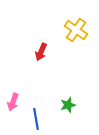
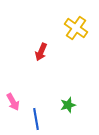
yellow cross: moved 2 px up
pink arrow: rotated 48 degrees counterclockwise
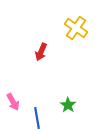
green star: rotated 21 degrees counterclockwise
blue line: moved 1 px right, 1 px up
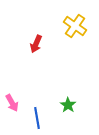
yellow cross: moved 1 px left, 2 px up
red arrow: moved 5 px left, 8 px up
pink arrow: moved 1 px left, 1 px down
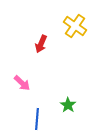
red arrow: moved 5 px right
pink arrow: moved 10 px right, 20 px up; rotated 18 degrees counterclockwise
blue line: moved 1 px down; rotated 15 degrees clockwise
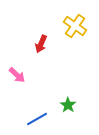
pink arrow: moved 5 px left, 8 px up
blue line: rotated 55 degrees clockwise
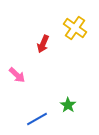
yellow cross: moved 2 px down
red arrow: moved 2 px right
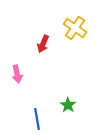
pink arrow: moved 1 px up; rotated 36 degrees clockwise
blue line: rotated 70 degrees counterclockwise
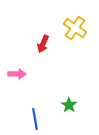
pink arrow: rotated 78 degrees counterclockwise
green star: moved 1 px right
blue line: moved 2 px left
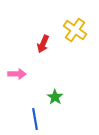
yellow cross: moved 2 px down
green star: moved 14 px left, 8 px up
